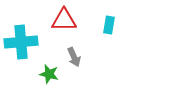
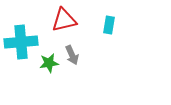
red triangle: rotated 12 degrees counterclockwise
gray arrow: moved 2 px left, 2 px up
green star: moved 11 px up; rotated 24 degrees counterclockwise
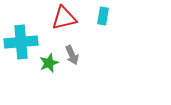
red triangle: moved 2 px up
cyan rectangle: moved 6 px left, 9 px up
green star: rotated 12 degrees counterclockwise
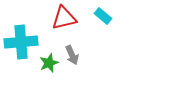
cyan rectangle: rotated 60 degrees counterclockwise
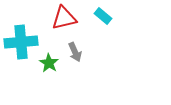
gray arrow: moved 3 px right, 3 px up
green star: rotated 18 degrees counterclockwise
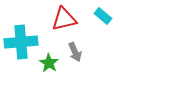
red triangle: moved 1 px down
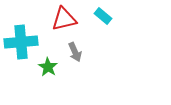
green star: moved 1 px left, 4 px down
